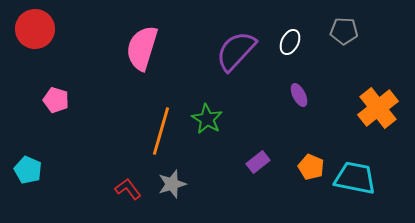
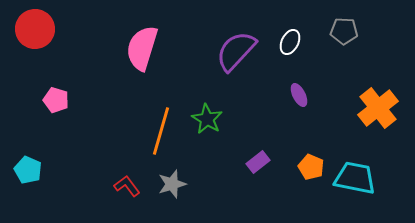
red L-shape: moved 1 px left, 3 px up
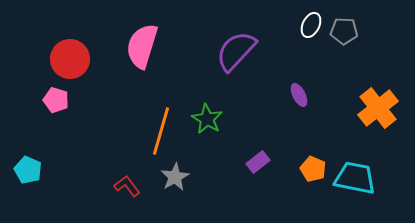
red circle: moved 35 px right, 30 px down
white ellipse: moved 21 px right, 17 px up
pink semicircle: moved 2 px up
orange pentagon: moved 2 px right, 2 px down
gray star: moved 3 px right, 7 px up; rotated 12 degrees counterclockwise
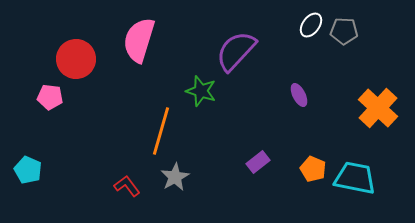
white ellipse: rotated 10 degrees clockwise
pink semicircle: moved 3 px left, 6 px up
red circle: moved 6 px right
pink pentagon: moved 6 px left, 3 px up; rotated 10 degrees counterclockwise
orange cross: rotated 9 degrees counterclockwise
green star: moved 6 px left, 28 px up; rotated 12 degrees counterclockwise
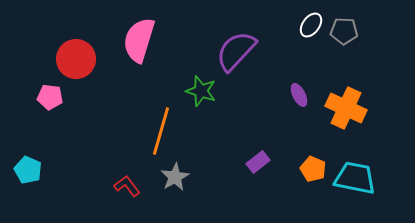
orange cross: moved 32 px left; rotated 18 degrees counterclockwise
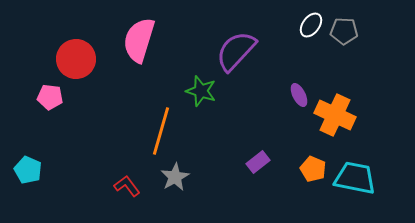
orange cross: moved 11 px left, 7 px down
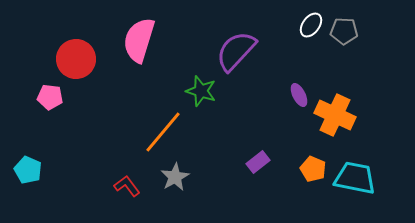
orange line: moved 2 px right, 1 px down; rotated 24 degrees clockwise
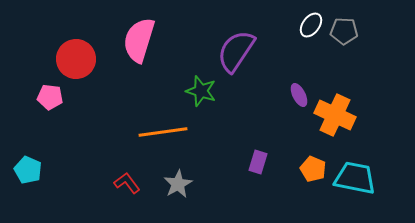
purple semicircle: rotated 9 degrees counterclockwise
orange line: rotated 42 degrees clockwise
purple rectangle: rotated 35 degrees counterclockwise
gray star: moved 3 px right, 7 px down
red L-shape: moved 3 px up
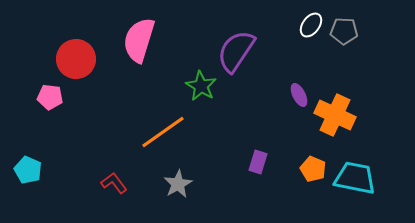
green star: moved 5 px up; rotated 12 degrees clockwise
orange line: rotated 27 degrees counterclockwise
red L-shape: moved 13 px left
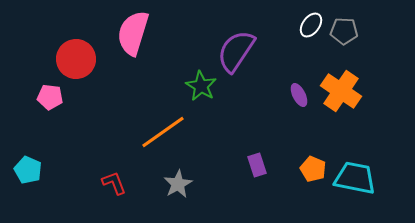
pink semicircle: moved 6 px left, 7 px up
orange cross: moved 6 px right, 24 px up; rotated 9 degrees clockwise
purple rectangle: moved 1 px left, 3 px down; rotated 35 degrees counterclockwise
red L-shape: rotated 16 degrees clockwise
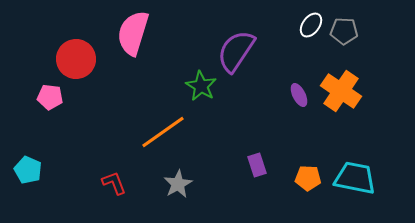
orange pentagon: moved 5 px left, 9 px down; rotated 20 degrees counterclockwise
